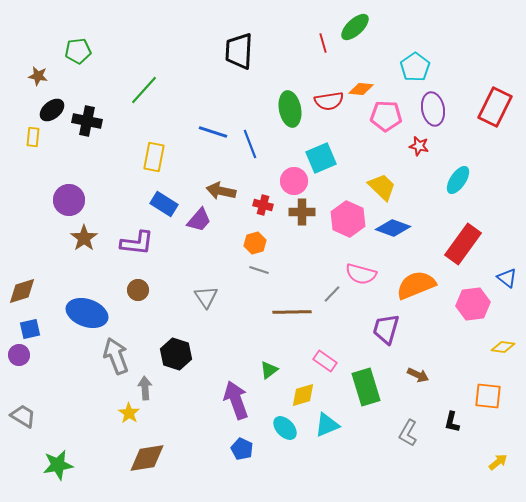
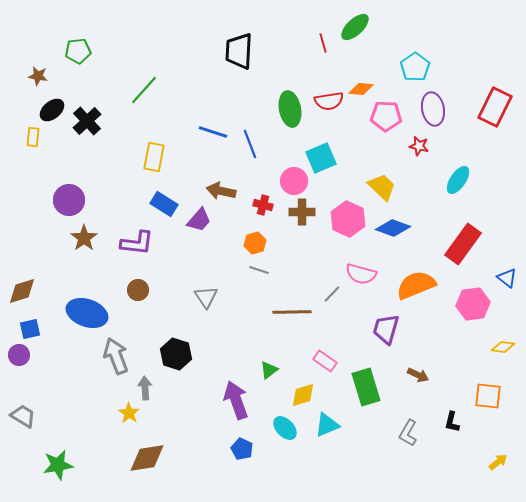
black cross at (87, 121): rotated 36 degrees clockwise
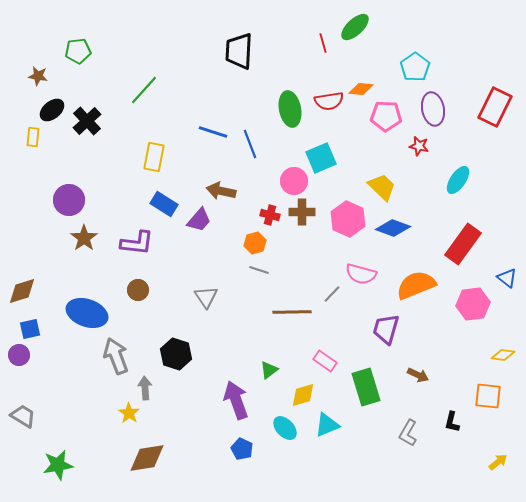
red cross at (263, 205): moved 7 px right, 10 px down
yellow diamond at (503, 347): moved 8 px down
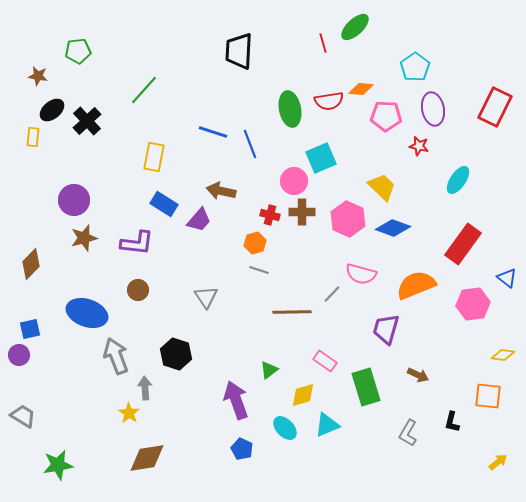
purple circle at (69, 200): moved 5 px right
brown star at (84, 238): rotated 20 degrees clockwise
brown diamond at (22, 291): moved 9 px right, 27 px up; rotated 28 degrees counterclockwise
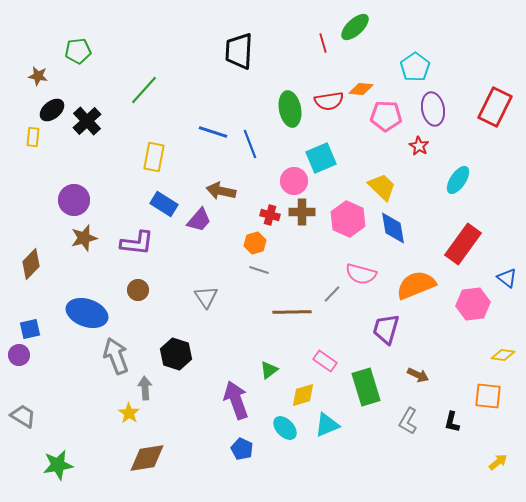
red star at (419, 146): rotated 18 degrees clockwise
blue diamond at (393, 228): rotated 60 degrees clockwise
gray L-shape at (408, 433): moved 12 px up
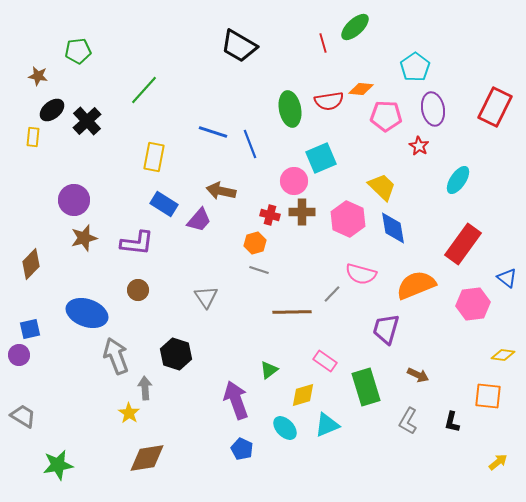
black trapezoid at (239, 51): moved 5 px up; rotated 63 degrees counterclockwise
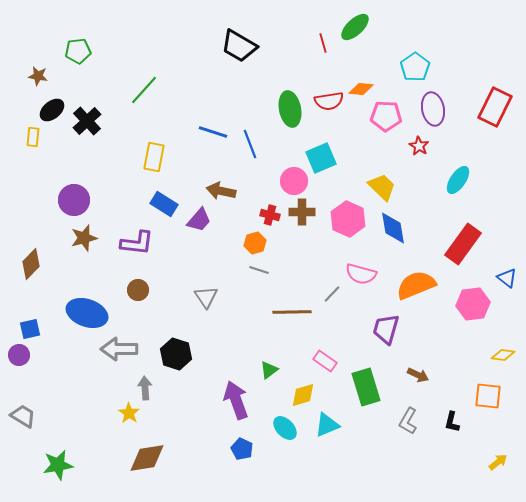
gray arrow at (116, 356): moved 3 px right, 7 px up; rotated 69 degrees counterclockwise
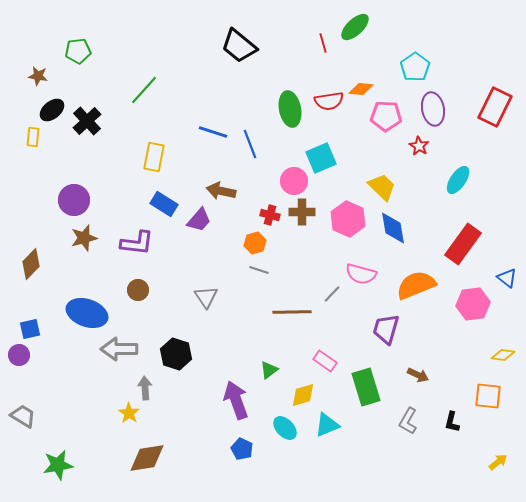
black trapezoid at (239, 46): rotated 9 degrees clockwise
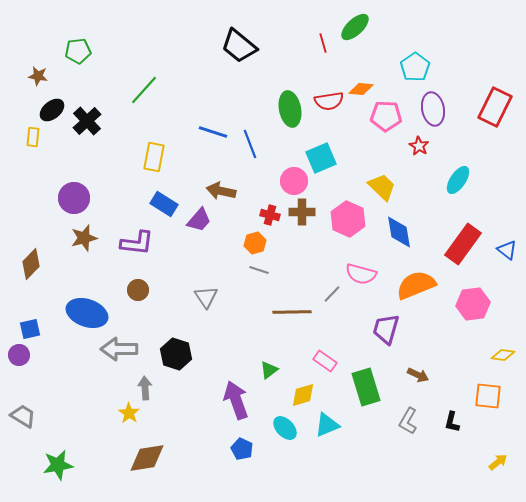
purple circle at (74, 200): moved 2 px up
blue diamond at (393, 228): moved 6 px right, 4 px down
blue triangle at (507, 278): moved 28 px up
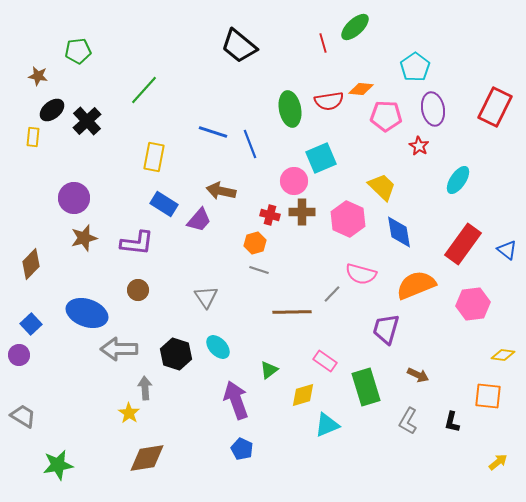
blue square at (30, 329): moved 1 px right, 5 px up; rotated 30 degrees counterclockwise
cyan ellipse at (285, 428): moved 67 px left, 81 px up
